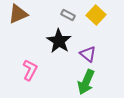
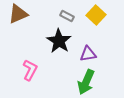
gray rectangle: moved 1 px left, 1 px down
purple triangle: rotated 48 degrees counterclockwise
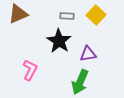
gray rectangle: rotated 24 degrees counterclockwise
green arrow: moved 6 px left
